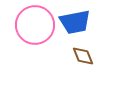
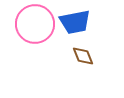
pink circle: moved 1 px up
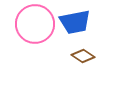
brown diamond: rotated 35 degrees counterclockwise
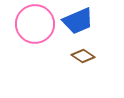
blue trapezoid: moved 3 px right, 1 px up; rotated 12 degrees counterclockwise
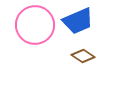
pink circle: moved 1 px down
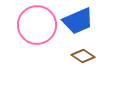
pink circle: moved 2 px right
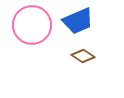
pink circle: moved 5 px left
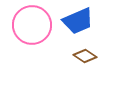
brown diamond: moved 2 px right
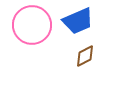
brown diamond: rotated 60 degrees counterclockwise
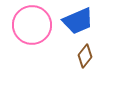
brown diamond: rotated 25 degrees counterclockwise
